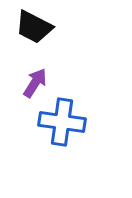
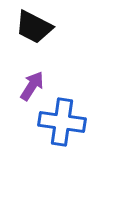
purple arrow: moved 3 px left, 3 px down
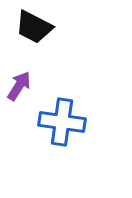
purple arrow: moved 13 px left
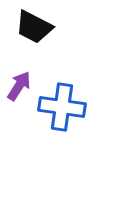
blue cross: moved 15 px up
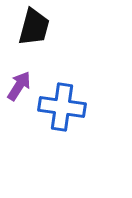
black trapezoid: rotated 102 degrees counterclockwise
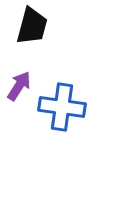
black trapezoid: moved 2 px left, 1 px up
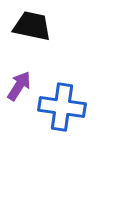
black trapezoid: rotated 93 degrees counterclockwise
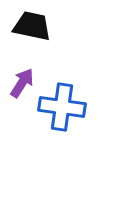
purple arrow: moved 3 px right, 3 px up
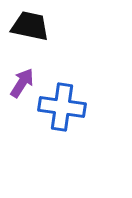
black trapezoid: moved 2 px left
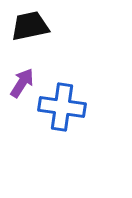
black trapezoid: rotated 24 degrees counterclockwise
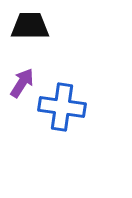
black trapezoid: rotated 12 degrees clockwise
